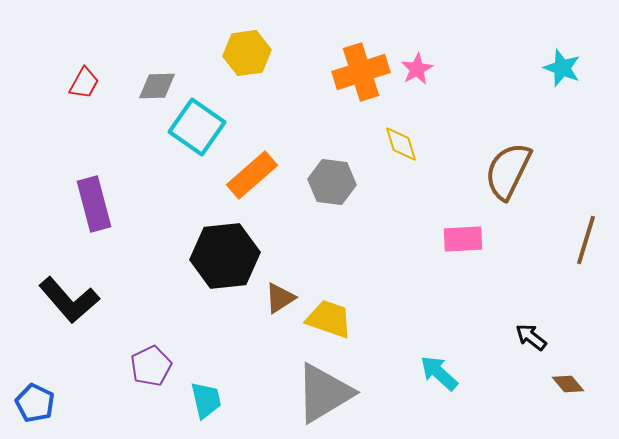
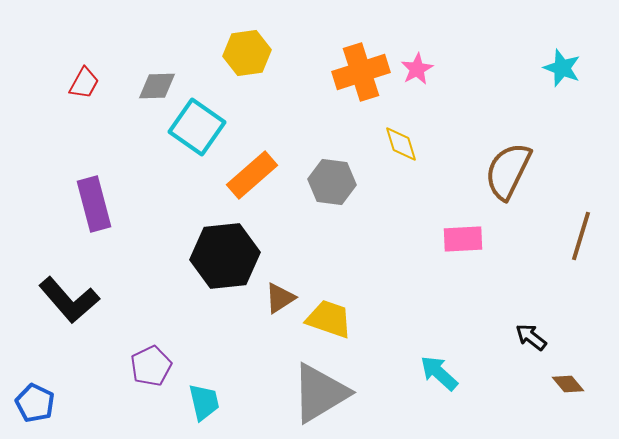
brown line: moved 5 px left, 4 px up
gray triangle: moved 4 px left
cyan trapezoid: moved 2 px left, 2 px down
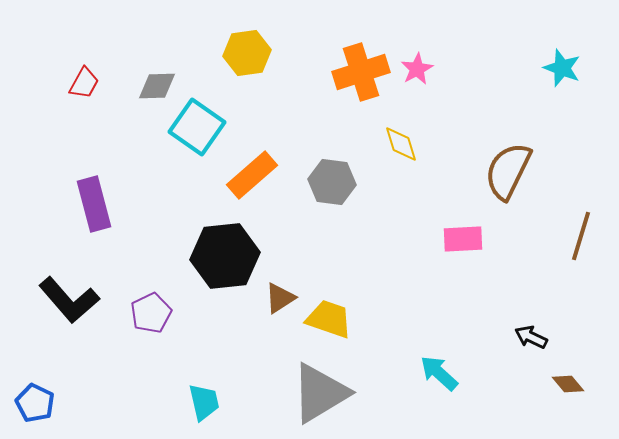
black arrow: rotated 12 degrees counterclockwise
purple pentagon: moved 53 px up
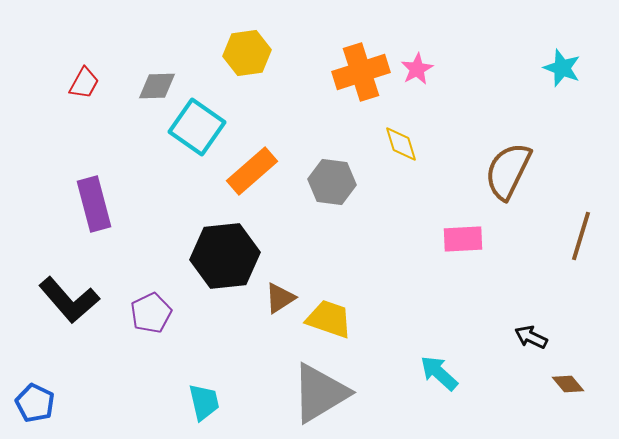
orange rectangle: moved 4 px up
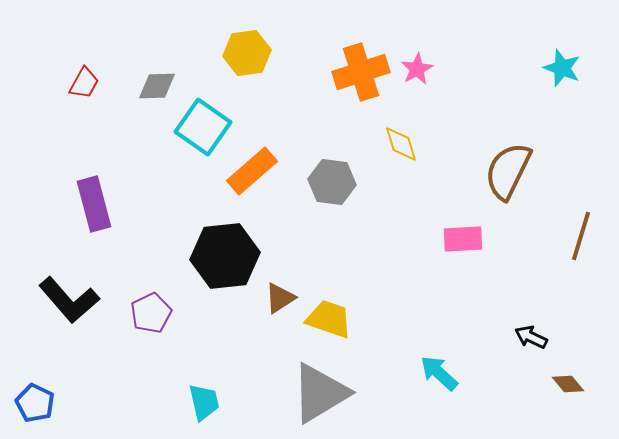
cyan square: moved 6 px right
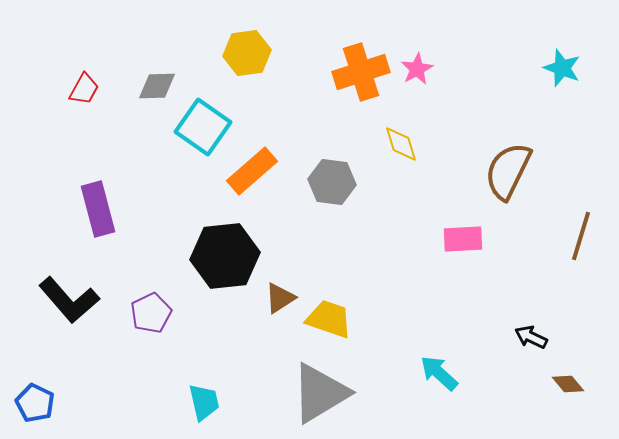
red trapezoid: moved 6 px down
purple rectangle: moved 4 px right, 5 px down
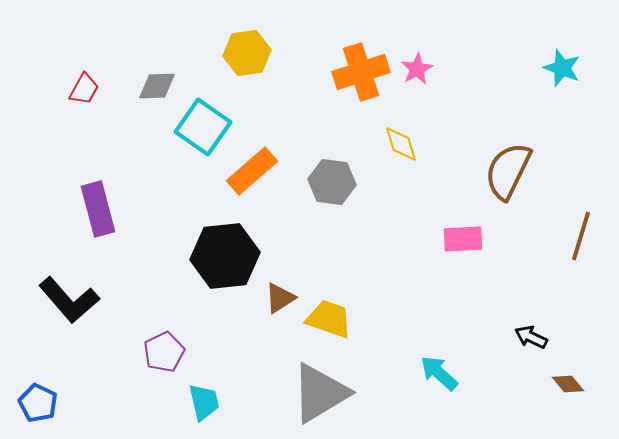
purple pentagon: moved 13 px right, 39 px down
blue pentagon: moved 3 px right
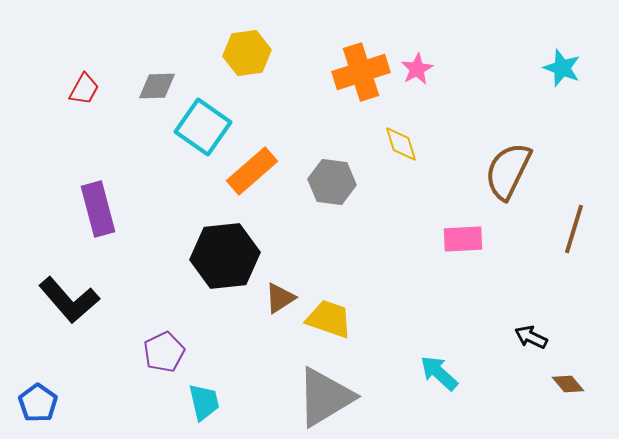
brown line: moved 7 px left, 7 px up
gray triangle: moved 5 px right, 4 px down
blue pentagon: rotated 9 degrees clockwise
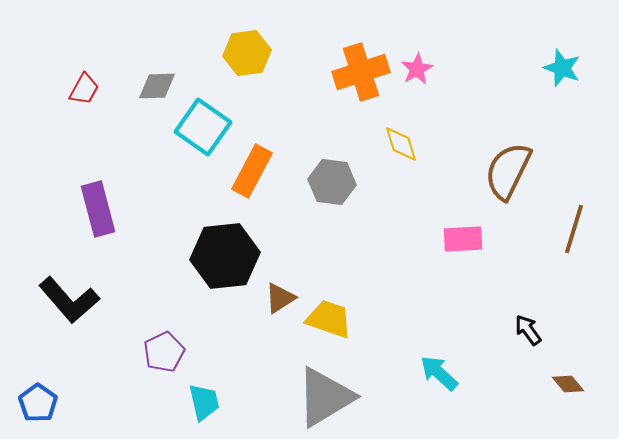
orange rectangle: rotated 21 degrees counterclockwise
black arrow: moved 3 px left, 7 px up; rotated 28 degrees clockwise
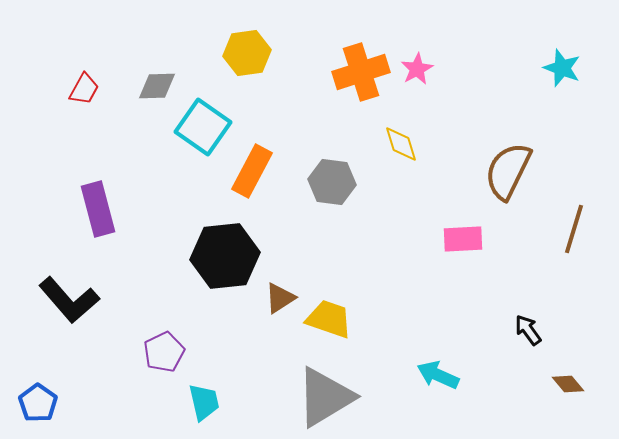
cyan arrow: moved 1 px left, 2 px down; rotated 18 degrees counterclockwise
